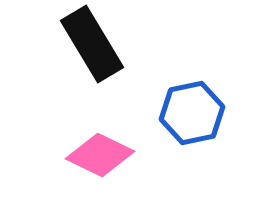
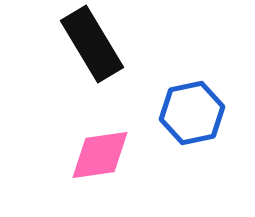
pink diamond: rotated 34 degrees counterclockwise
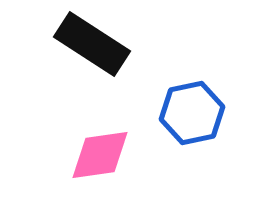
black rectangle: rotated 26 degrees counterclockwise
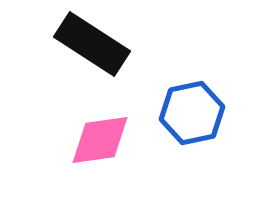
pink diamond: moved 15 px up
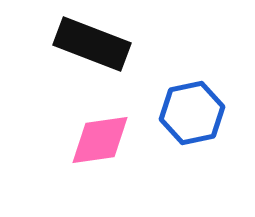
black rectangle: rotated 12 degrees counterclockwise
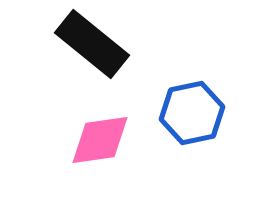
black rectangle: rotated 18 degrees clockwise
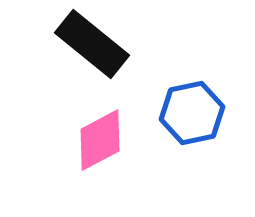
pink diamond: rotated 20 degrees counterclockwise
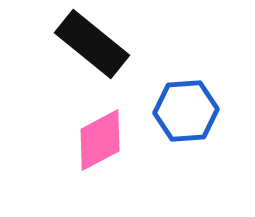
blue hexagon: moved 6 px left, 2 px up; rotated 8 degrees clockwise
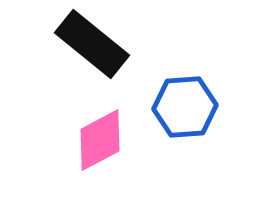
blue hexagon: moved 1 px left, 4 px up
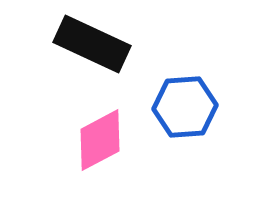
black rectangle: rotated 14 degrees counterclockwise
